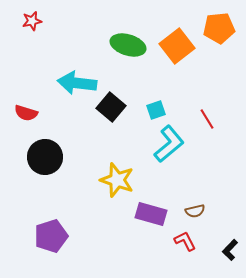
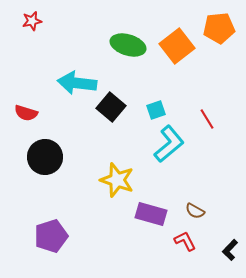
brown semicircle: rotated 42 degrees clockwise
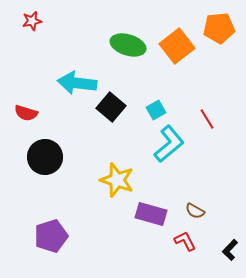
cyan square: rotated 12 degrees counterclockwise
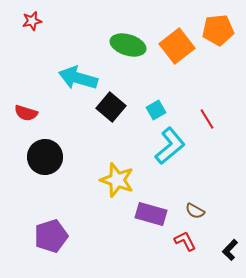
orange pentagon: moved 1 px left, 2 px down
cyan arrow: moved 1 px right, 5 px up; rotated 9 degrees clockwise
cyan L-shape: moved 1 px right, 2 px down
